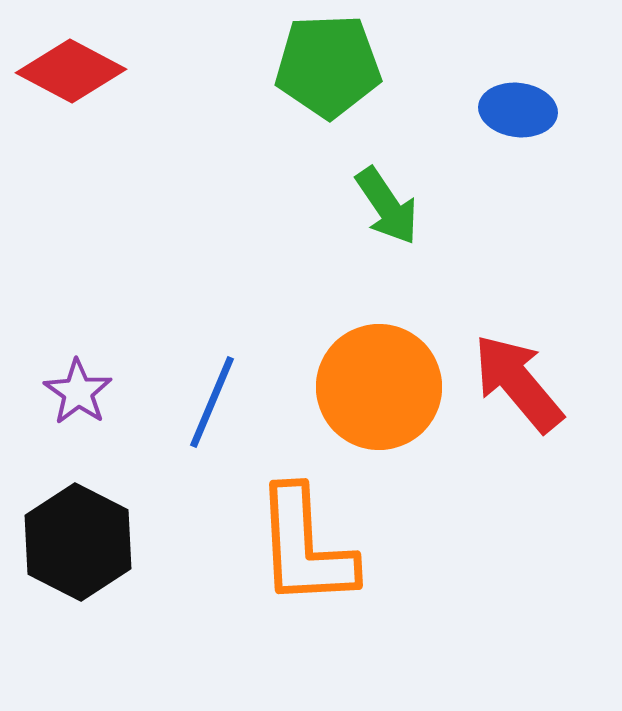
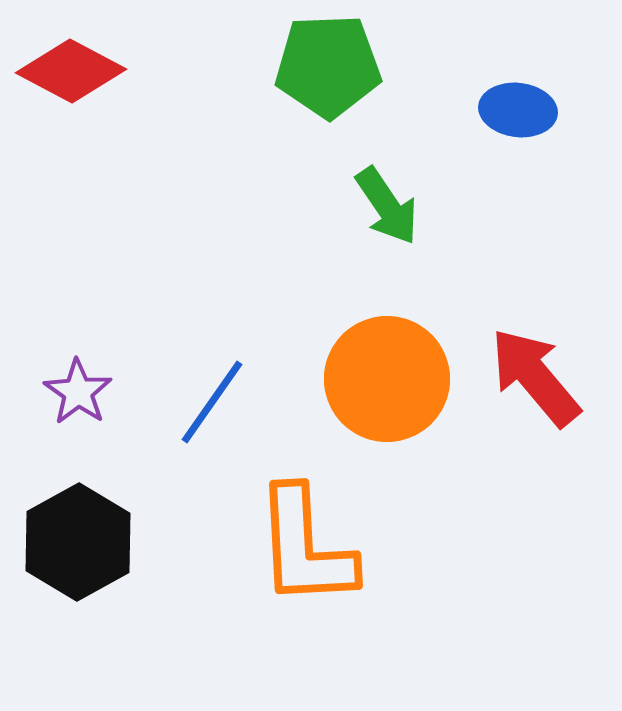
red arrow: moved 17 px right, 6 px up
orange circle: moved 8 px right, 8 px up
blue line: rotated 12 degrees clockwise
black hexagon: rotated 4 degrees clockwise
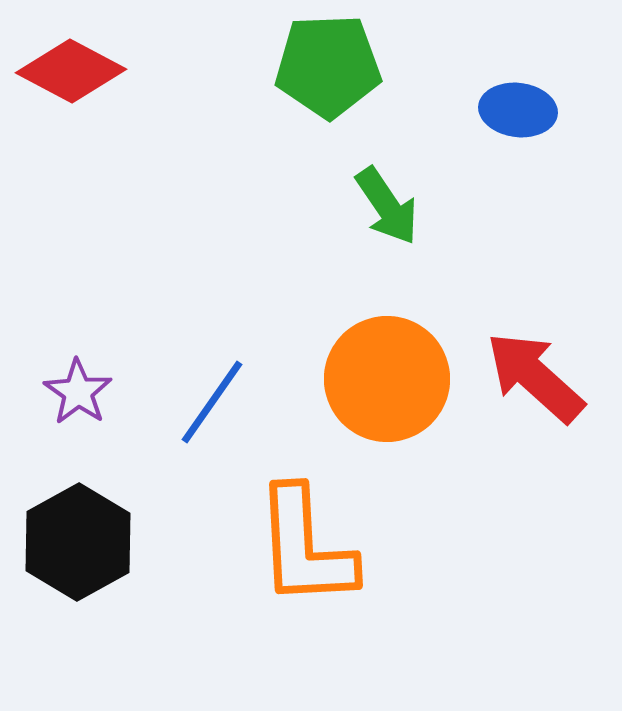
red arrow: rotated 8 degrees counterclockwise
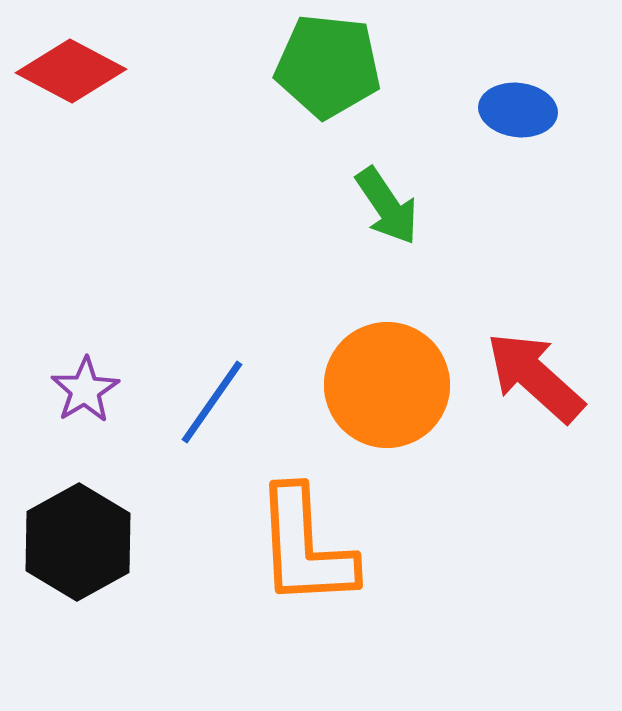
green pentagon: rotated 8 degrees clockwise
orange circle: moved 6 px down
purple star: moved 7 px right, 2 px up; rotated 6 degrees clockwise
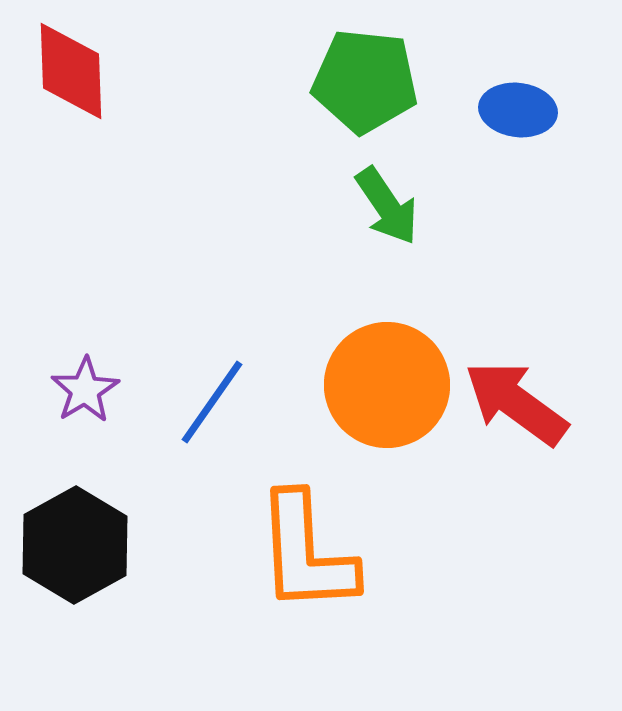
green pentagon: moved 37 px right, 15 px down
red diamond: rotated 60 degrees clockwise
red arrow: moved 19 px left, 26 px down; rotated 6 degrees counterclockwise
black hexagon: moved 3 px left, 3 px down
orange L-shape: moved 1 px right, 6 px down
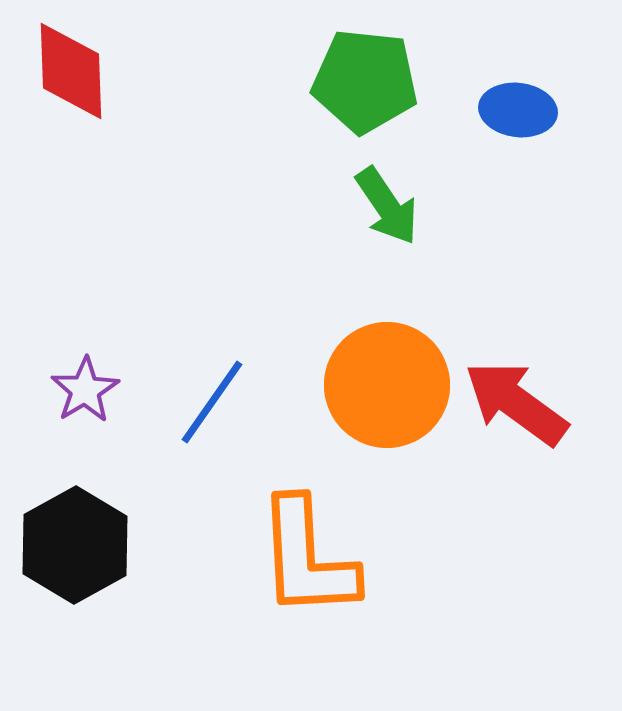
orange L-shape: moved 1 px right, 5 px down
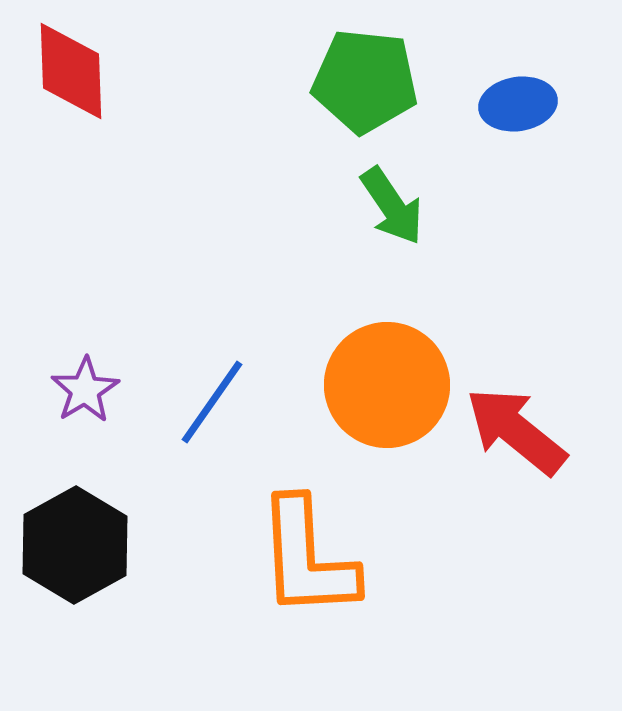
blue ellipse: moved 6 px up; rotated 16 degrees counterclockwise
green arrow: moved 5 px right
red arrow: moved 28 px down; rotated 3 degrees clockwise
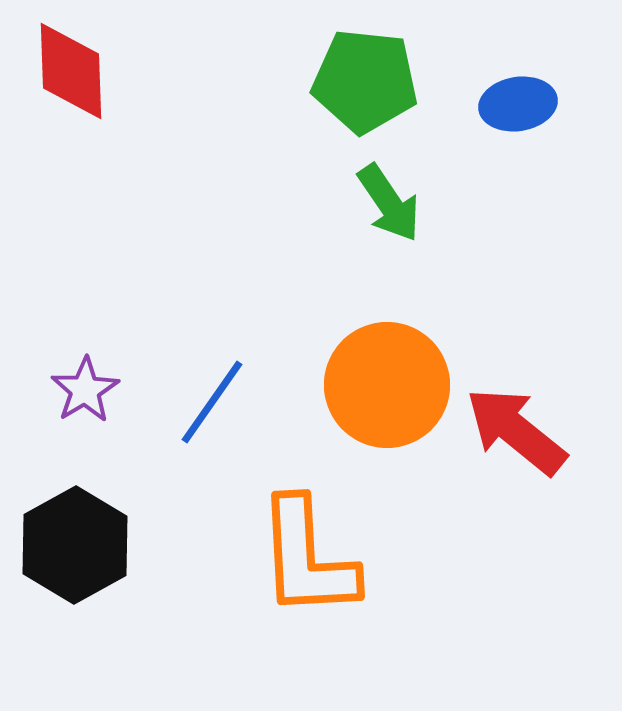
green arrow: moved 3 px left, 3 px up
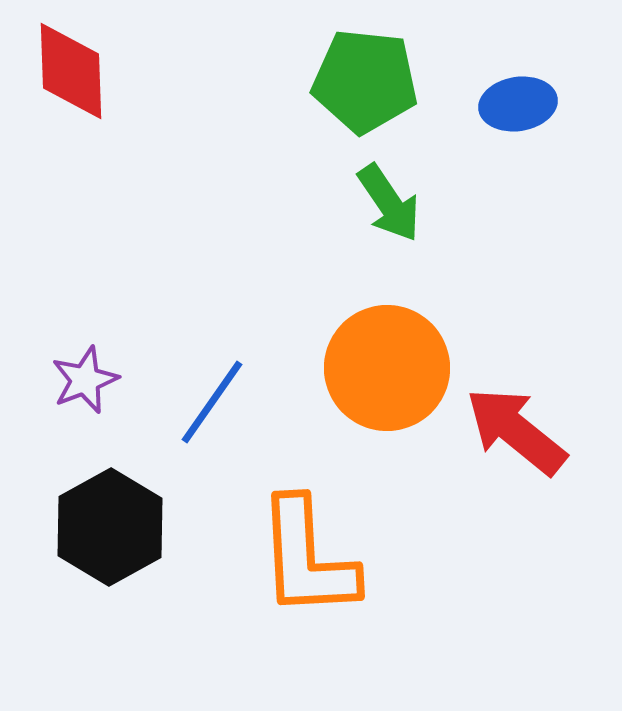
orange circle: moved 17 px up
purple star: moved 10 px up; rotated 10 degrees clockwise
black hexagon: moved 35 px right, 18 px up
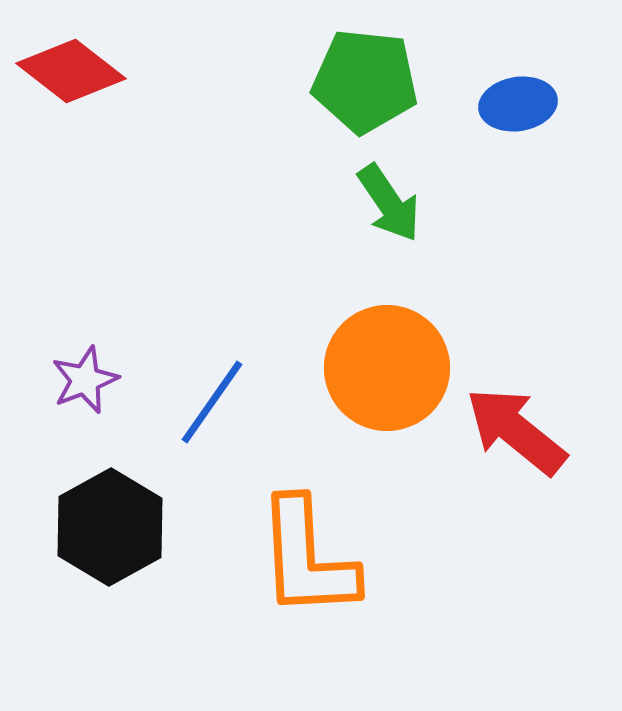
red diamond: rotated 50 degrees counterclockwise
